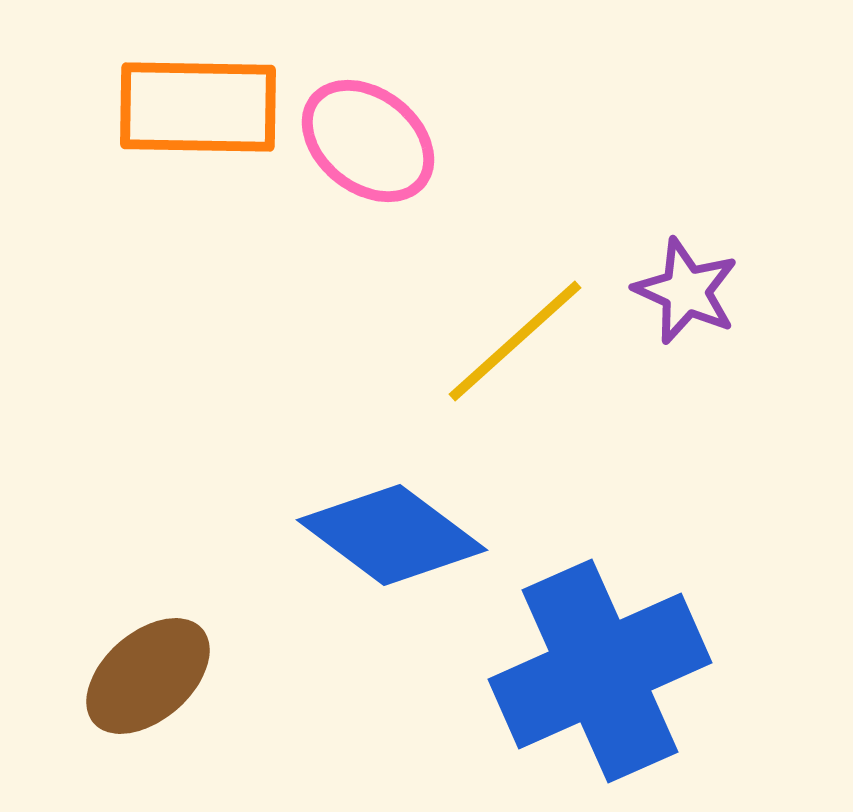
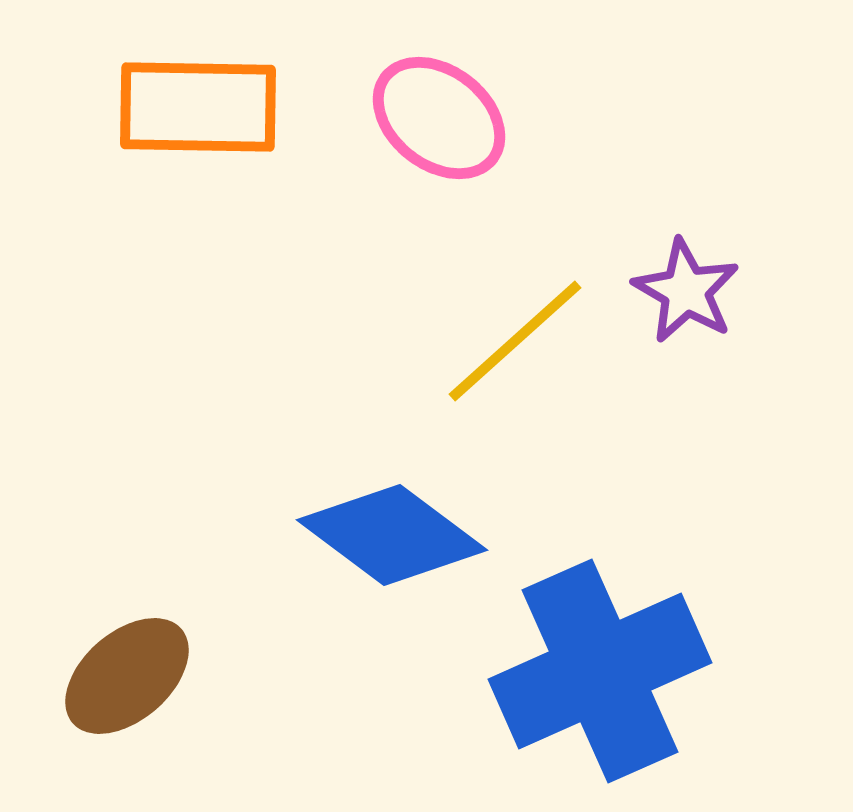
pink ellipse: moved 71 px right, 23 px up
purple star: rotated 6 degrees clockwise
brown ellipse: moved 21 px left
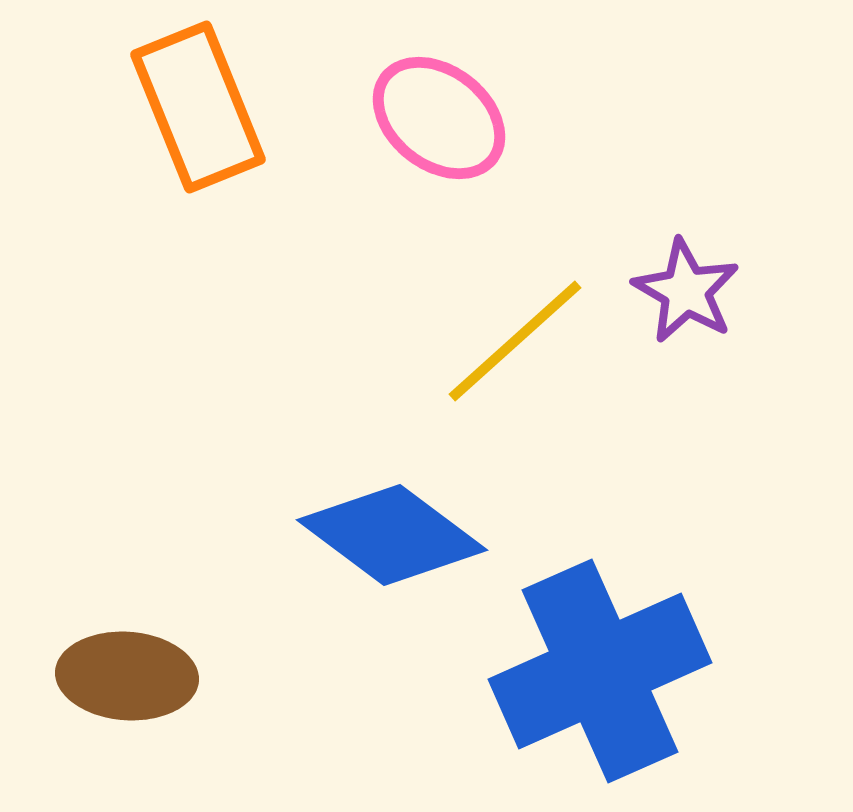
orange rectangle: rotated 67 degrees clockwise
brown ellipse: rotated 45 degrees clockwise
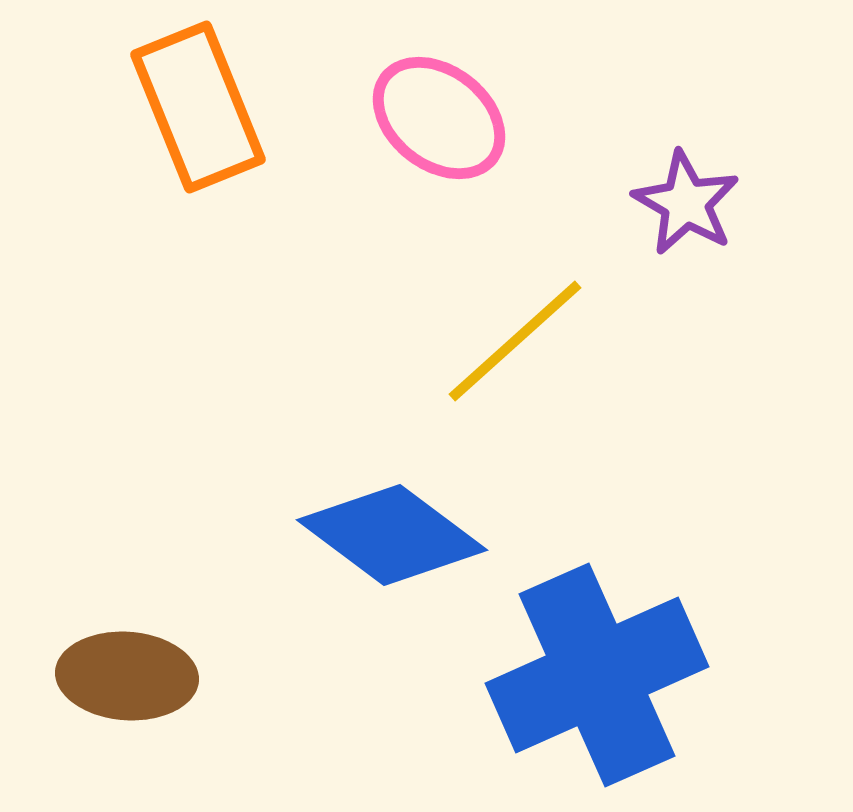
purple star: moved 88 px up
blue cross: moved 3 px left, 4 px down
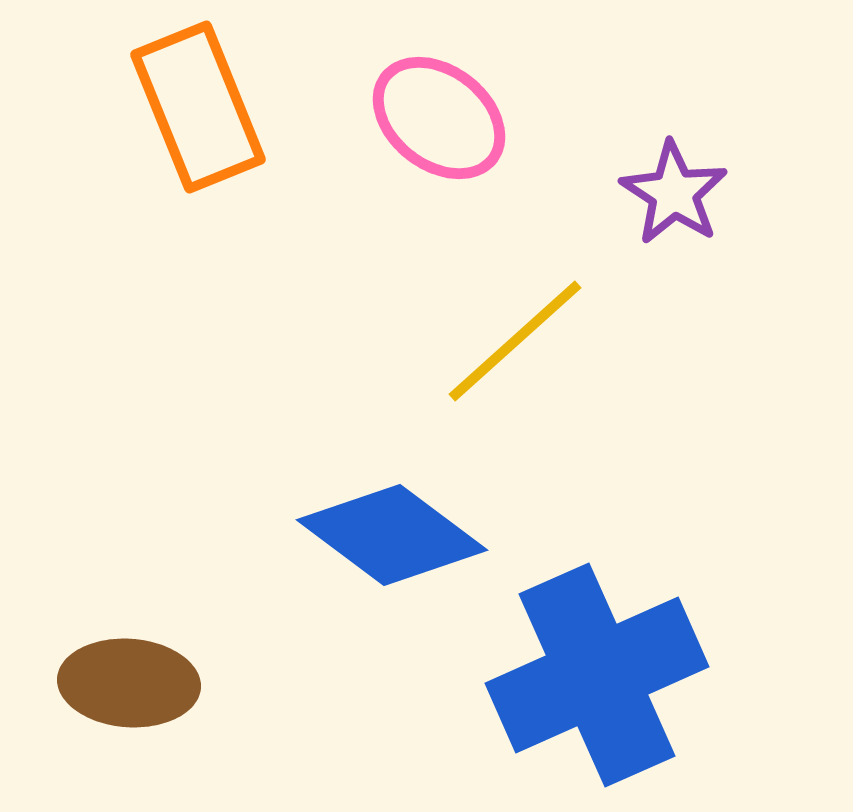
purple star: moved 12 px left, 10 px up; rotated 3 degrees clockwise
brown ellipse: moved 2 px right, 7 px down
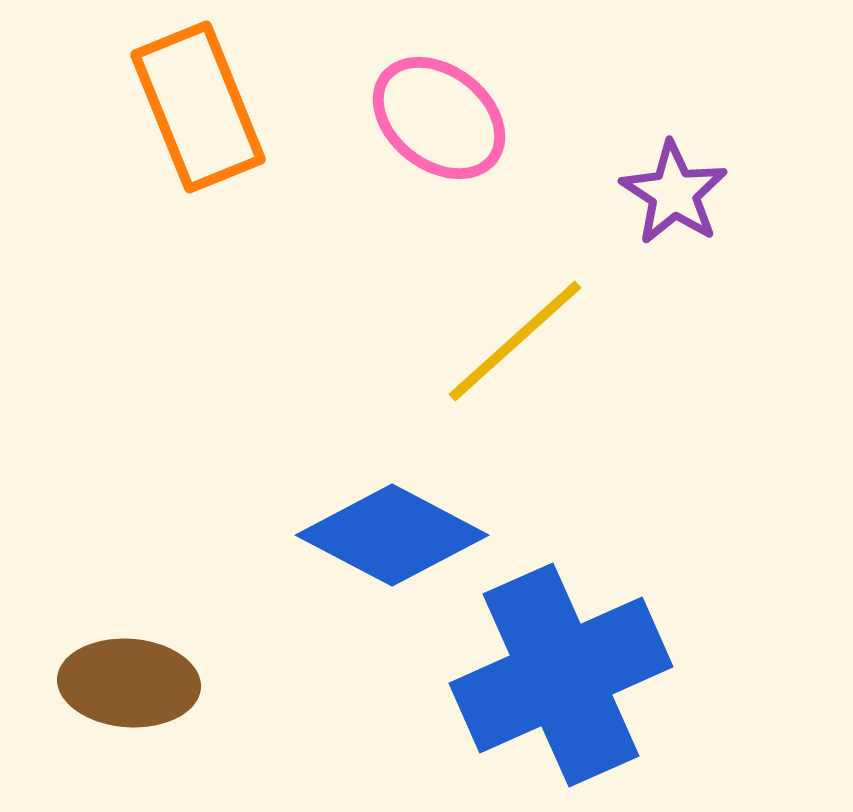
blue diamond: rotated 9 degrees counterclockwise
blue cross: moved 36 px left
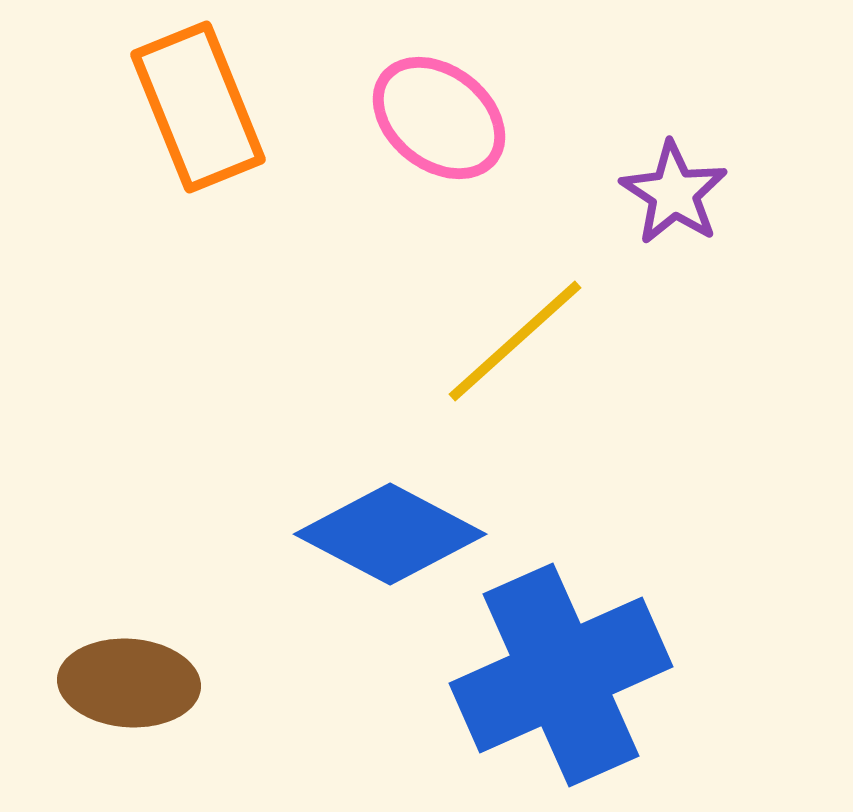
blue diamond: moved 2 px left, 1 px up
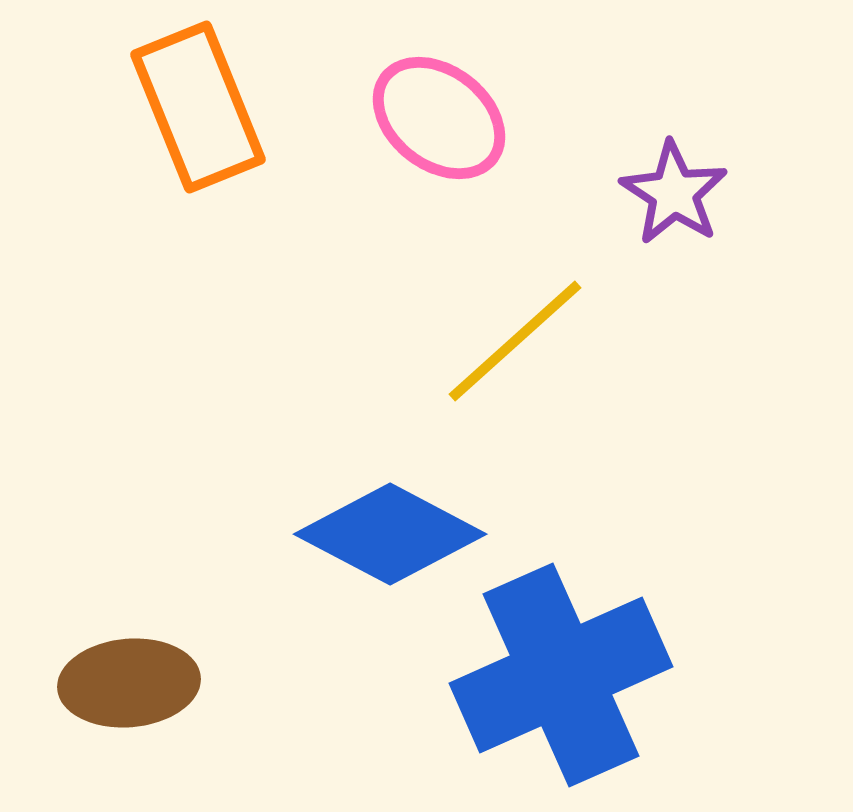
brown ellipse: rotated 9 degrees counterclockwise
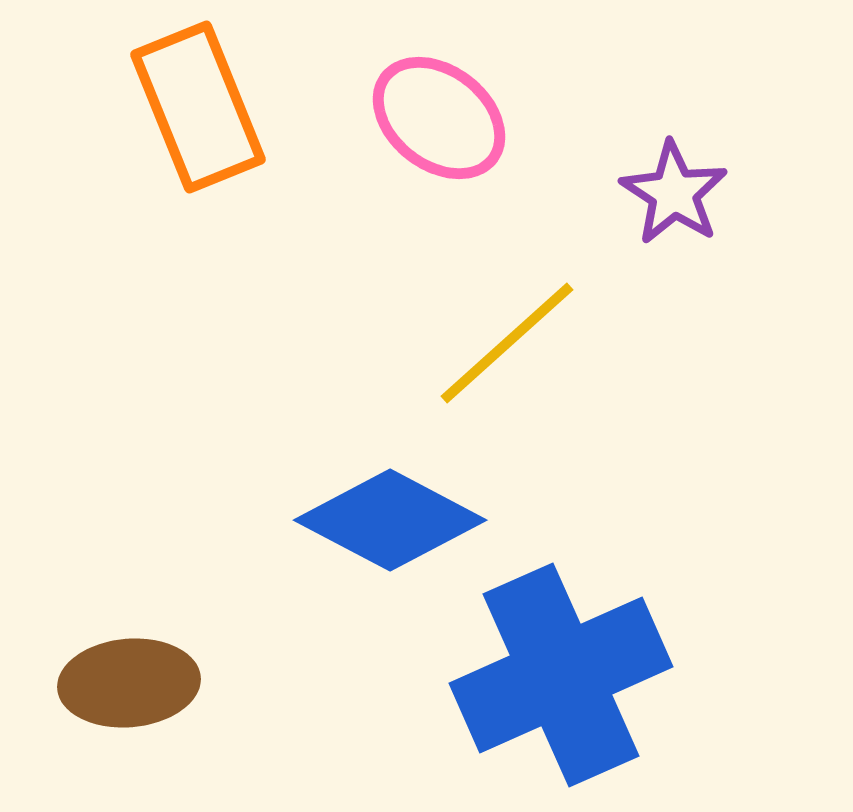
yellow line: moved 8 px left, 2 px down
blue diamond: moved 14 px up
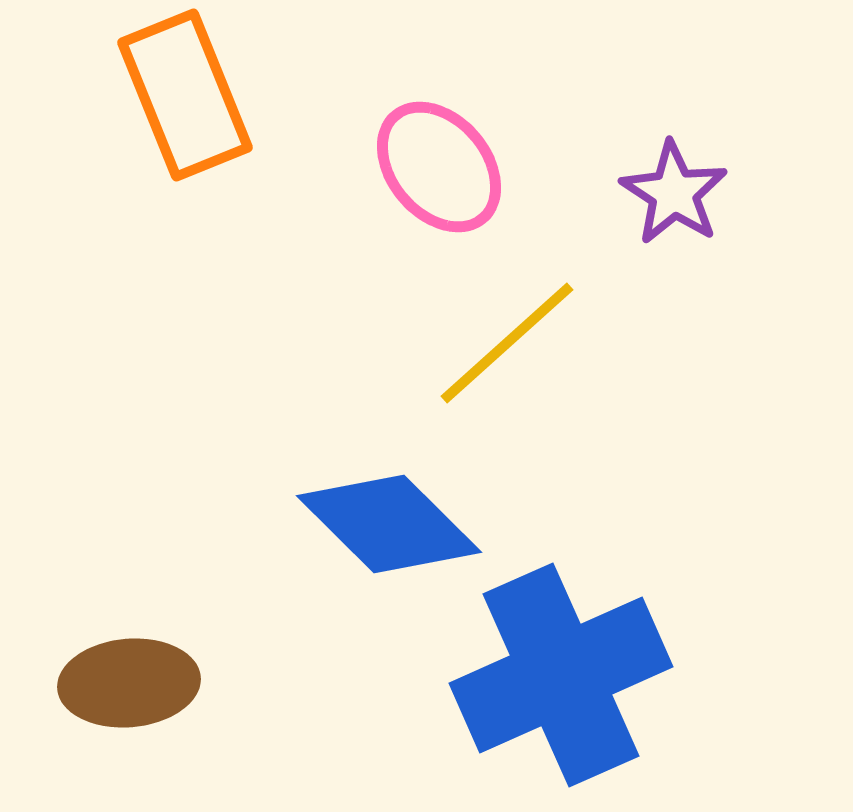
orange rectangle: moved 13 px left, 12 px up
pink ellipse: moved 49 px down; rotated 12 degrees clockwise
blue diamond: moved 1 px left, 4 px down; rotated 17 degrees clockwise
